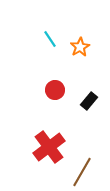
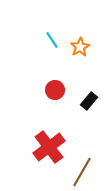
cyan line: moved 2 px right, 1 px down
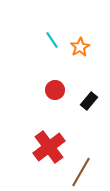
brown line: moved 1 px left
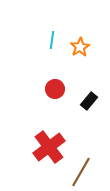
cyan line: rotated 42 degrees clockwise
red circle: moved 1 px up
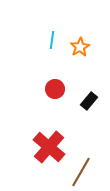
red cross: rotated 12 degrees counterclockwise
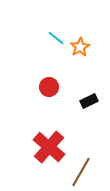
cyan line: moved 4 px right, 2 px up; rotated 60 degrees counterclockwise
red circle: moved 6 px left, 2 px up
black rectangle: rotated 24 degrees clockwise
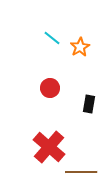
cyan line: moved 4 px left
red circle: moved 1 px right, 1 px down
black rectangle: moved 3 px down; rotated 54 degrees counterclockwise
brown line: rotated 60 degrees clockwise
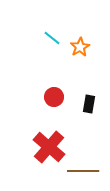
red circle: moved 4 px right, 9 px down
brown line: moved 2 px right, 1 px up
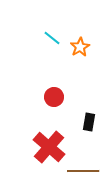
black rectangle: moved 18 px down
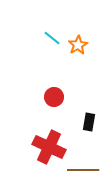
orange star: moved 2 px left, 2 px up
red cross: rotated 16 degrees counterclockwise
brown line: moved 1 px up
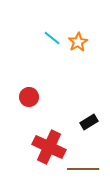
orange star: moved 3 px up
red circle: moved 25 px left
black rectangle: rotated 48 degrees clockwise
brown line: moved 1 px up
